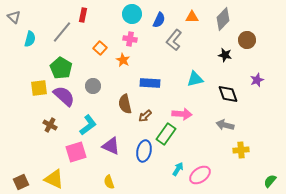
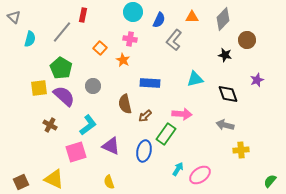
cyan circle: moved 1 px right, 2 px up
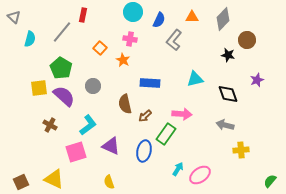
black star: moved 3 px right
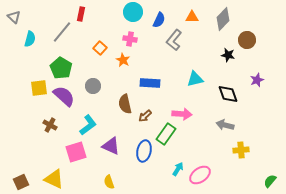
red rectangle: moved 2 px left, 1 px up
